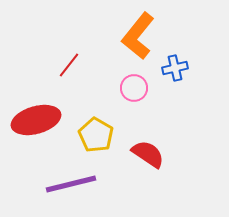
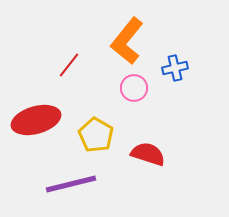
orange L-shape: moved 11 px left, 5 px down
red semicircle: rotated 16 degrees counterclockwise
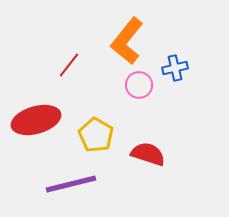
pink circle: moved 5 px right, 3 px up
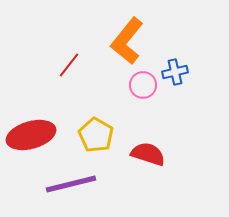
blue cross: moved 4 px down
pink circle: moved 4 px right
red ellipse: moved 5 px left, 15 px down
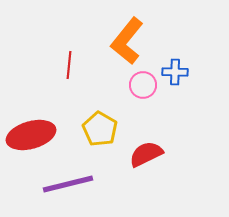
red line: rotated 32 degrees counterclockwise
blue cross: rotated 15 degrees clockwise
yellow pentagon: moved 4 px right, 6 px up
red semicircle: moved 2 px left; rotated 44 degrees counterclockwise
purple line: moved 3 px left
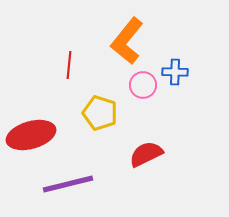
yellow pentagon: moved 16 px up; rotated 12 degrees counterclockwise
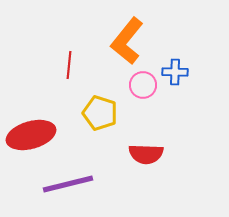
red semicircle: rotated 152 degrees counterclockwise
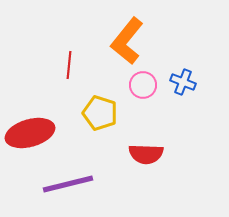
blue cross: moved 8 px right, 10 px down; rotated 20 degrees clockwise
red ellipse: moved 1 px left, 2 px up
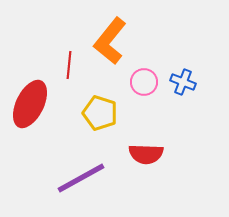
orange L-shape: moved 17 px left
pink circle: moved 1 px right, 3 px up
red ellipse: moved 29 px up; rotated 48 degrees counterclockwise
purple line: moved 13 px right, 6 px up; rotated 15 degrees counterclockwise
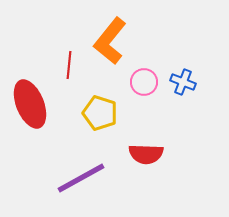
red ellipse: rotated 48 degrees counterclockwise
